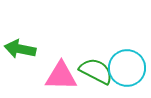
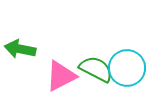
green semicircle: moved 2 px up
pink triangle: rotated 28 degrees counterclockwise
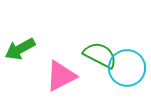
green arrow: rotated 40 degrees counterclockwise
green semicircle: moved 4 px right, 14 px up
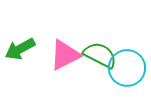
pink triangle: moved 4 px right, 21 px up
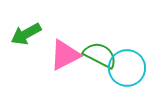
green arrow: moved 6 px right, 15 px up
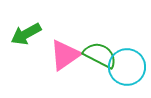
pink triangle: rotated 8 degrees counterclockwise
cyan circle: moved 1 px up
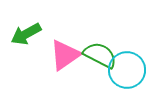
cyan circle: moved 3 px down
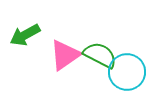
green arrow: moved 1 px left, 1 px down
cyan circle: moved 2 px down
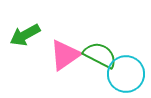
cyan circle: moved 1 px left, 2 px down
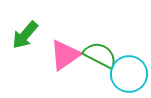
green arrow: rotated 20 degrees counterclockwise
cyan circle: moved 3 px right
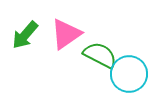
pink triangle: moved 1 px right, 21 px up
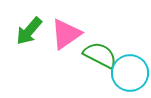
green arrow: moved 4 px right, 4 px up
cyan circle: moved 1 px right, 1 px up
